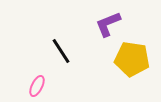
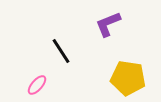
yellow pentagon: moved 4 px left, 19 px down
pink ellipse: moved 1 px up; rotated 15 degrees clockwise
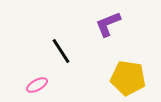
pink ellipse: rotated 20 degrees clockwise
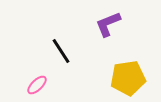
yellow pentagon: rotated 16 degrees counterclockwise
pink ellipse: rotated 15 degrees counterclockwise
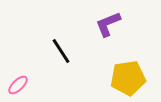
pink ellipse: moved 19 px left
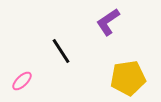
purple L-shape: moved 2 px up; rotated 12 degrees counterclockwise
pink ellipse: moved 4 px right, 4 px up
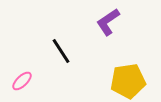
yellow pentagon: moved 3 px down
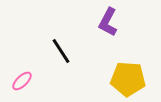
purple L-shape: rotated 28 degrees counterclockwise
yellow pentagon: moved 2 px up; rotated 12 degrees clockwise
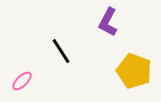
yellow pentagon: moved 6 px right, 8 px up; rotated 16 degrees clockwise
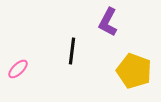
black line: moved 11 px right; rotated 40 degrees clockwise
pink ellipse: moved 4 px left, 12 px up
